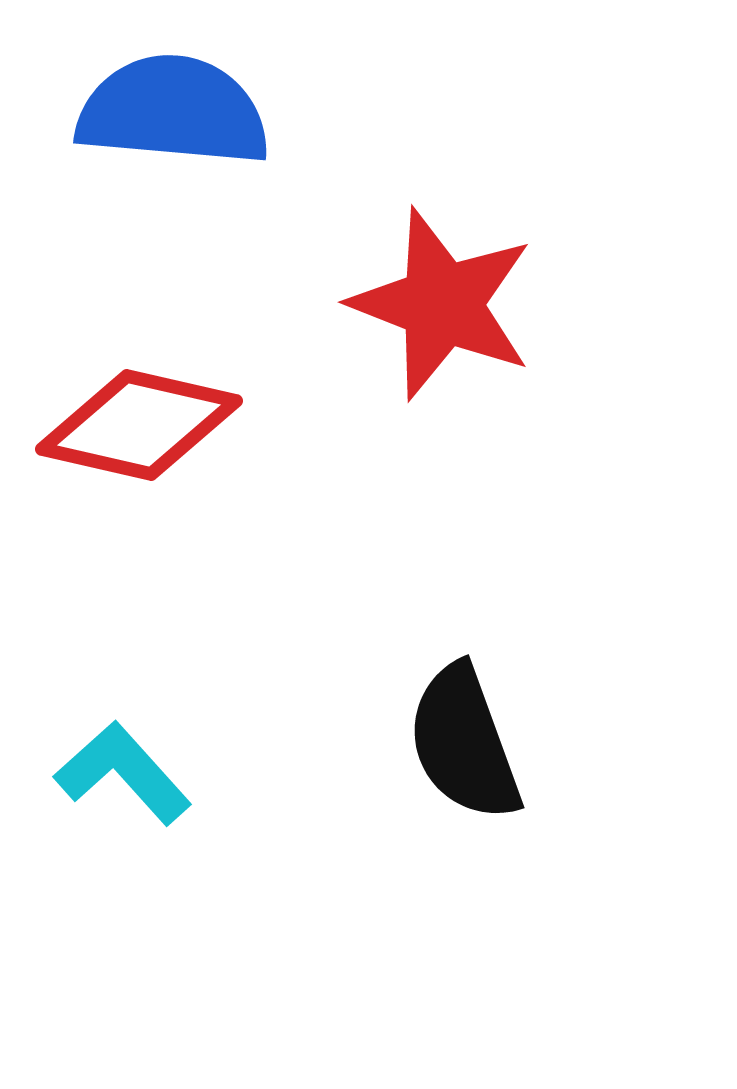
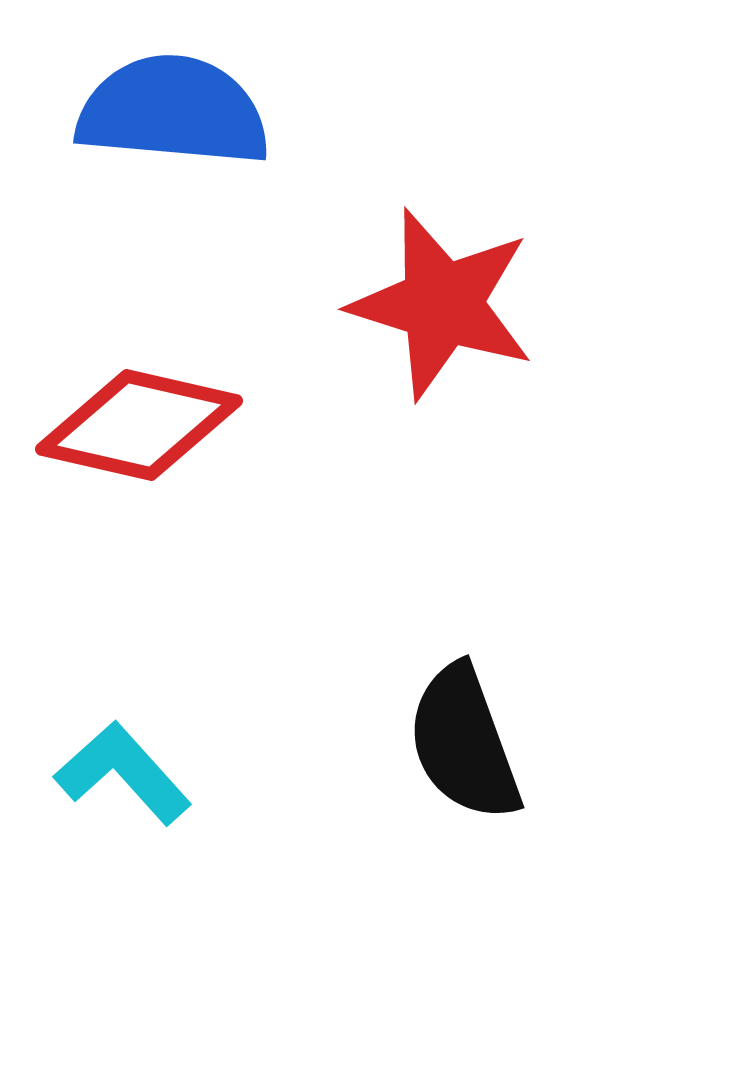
red star: rotated 4 degrees counterclockwise
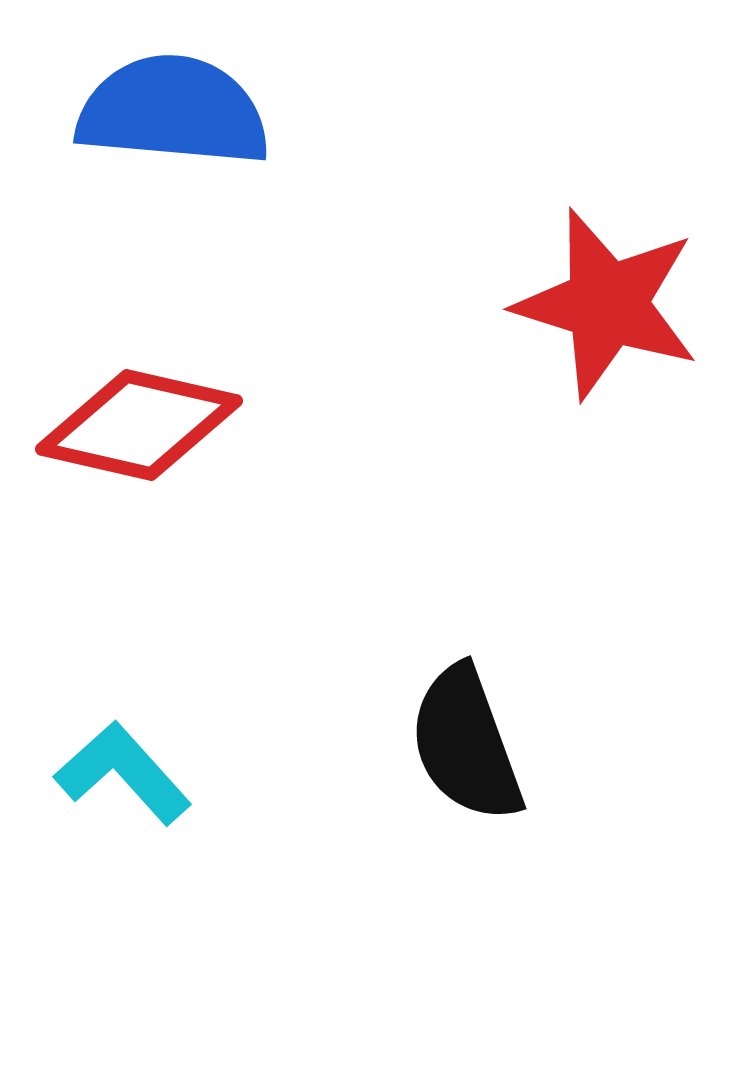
red star: moved 165 px right
black semicircle: moved 2 px right, 1 px down
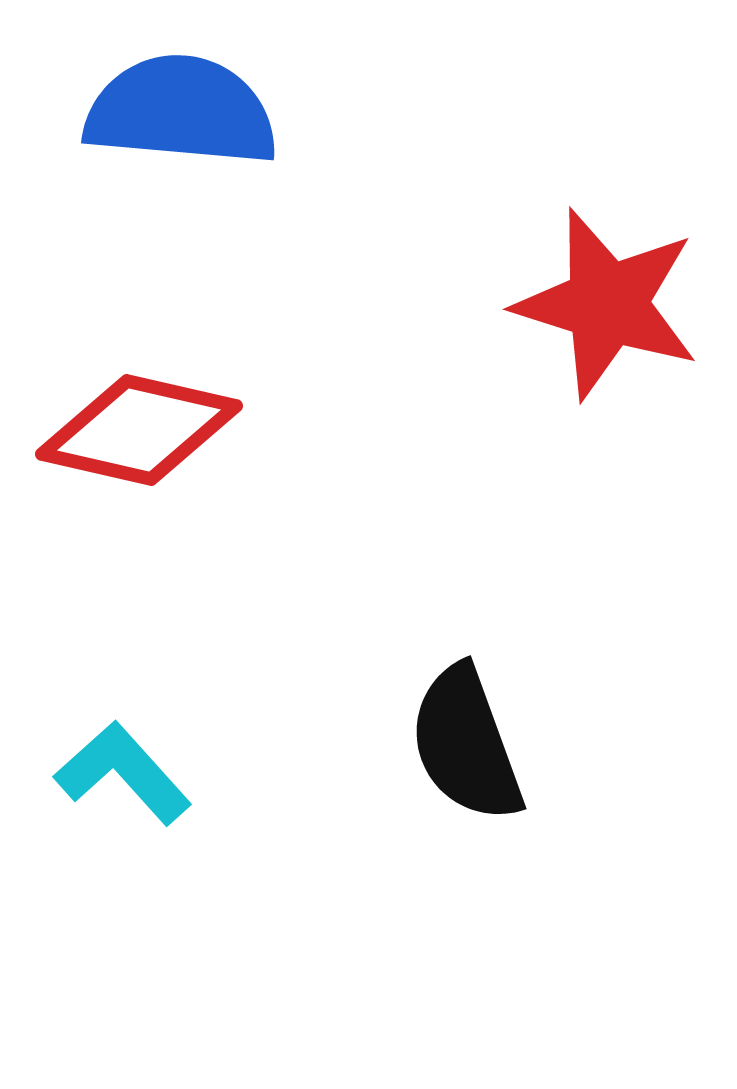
blue semicircle: moved 8 px right
red diamond: moved 5 px down
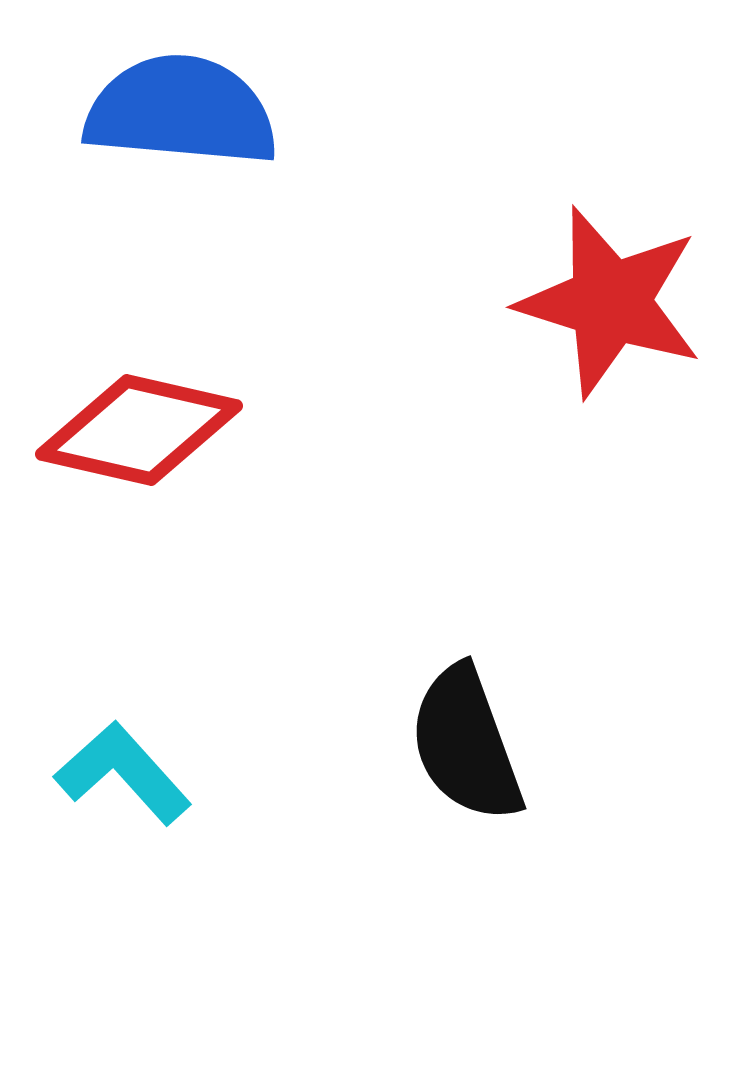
red star: moved 3 px right, 2 px up
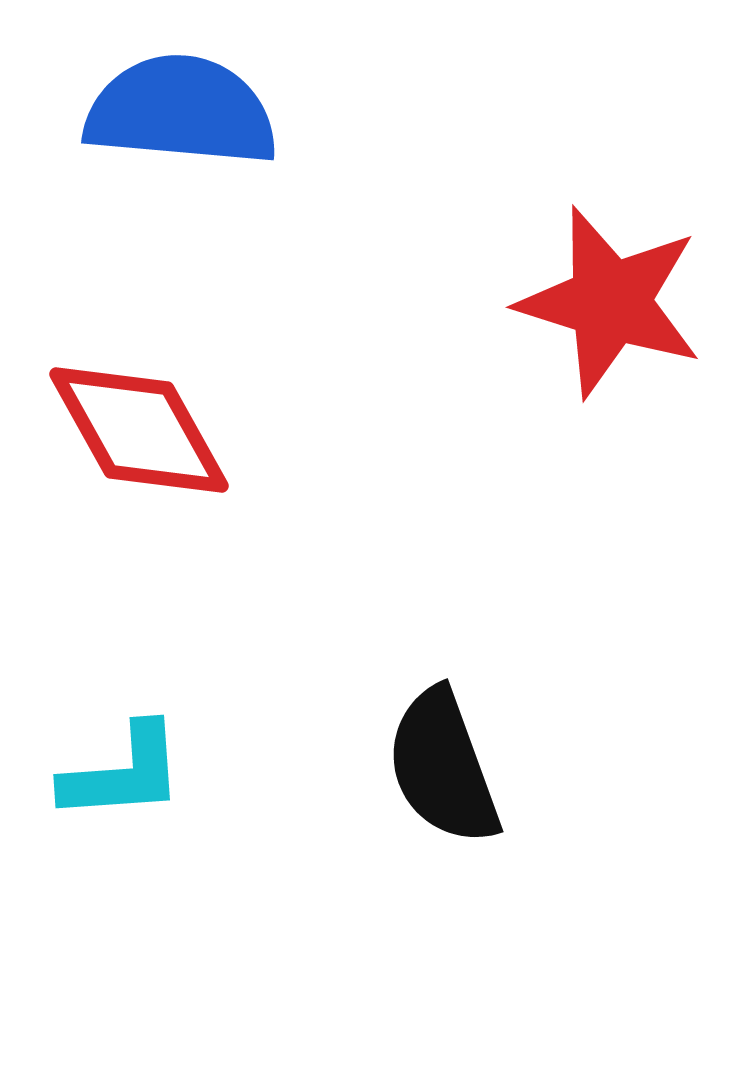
red diamond: rotated 48 degrees clockwise
black semicircle: moved 23 px left, 23 px down
cyan L-shape: rotated 128 degrees clockwise
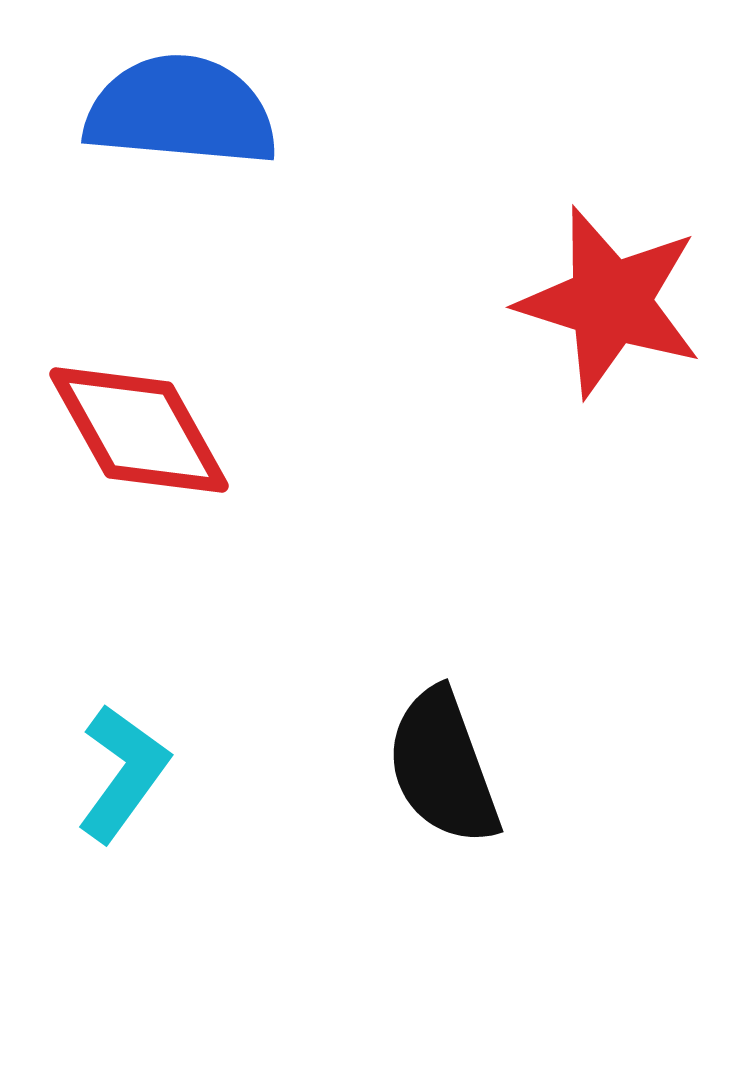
cyan L-shape: rotated 50 degrees counterclockwise
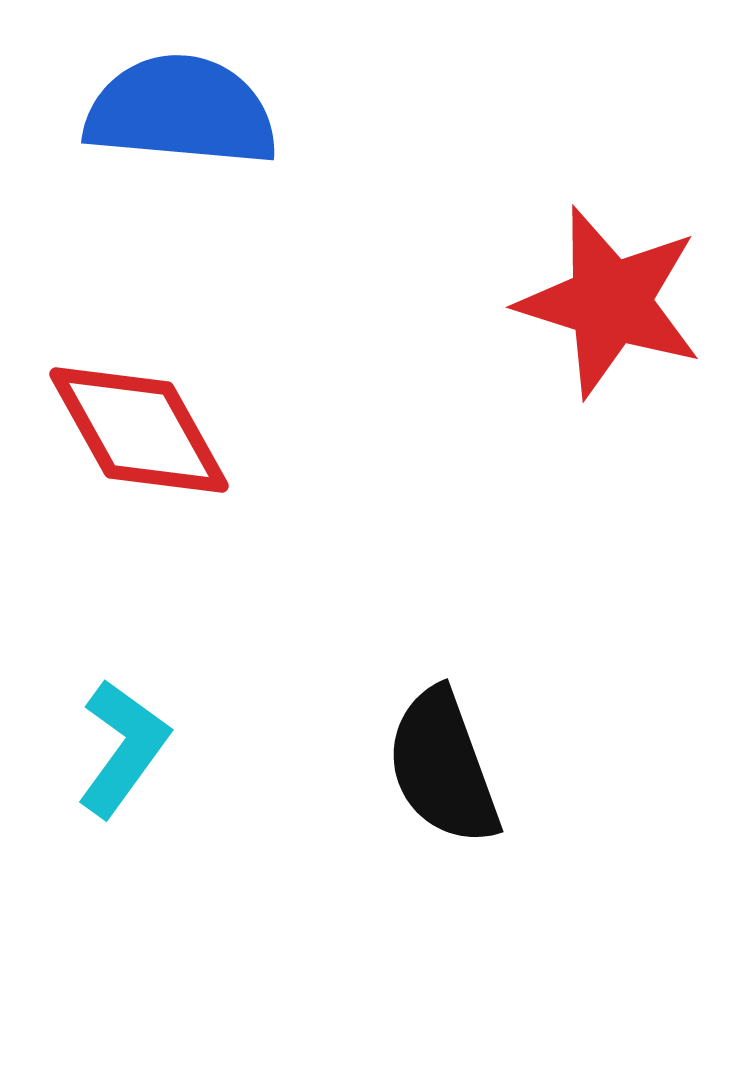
cyan L-shape: moved 25 px up
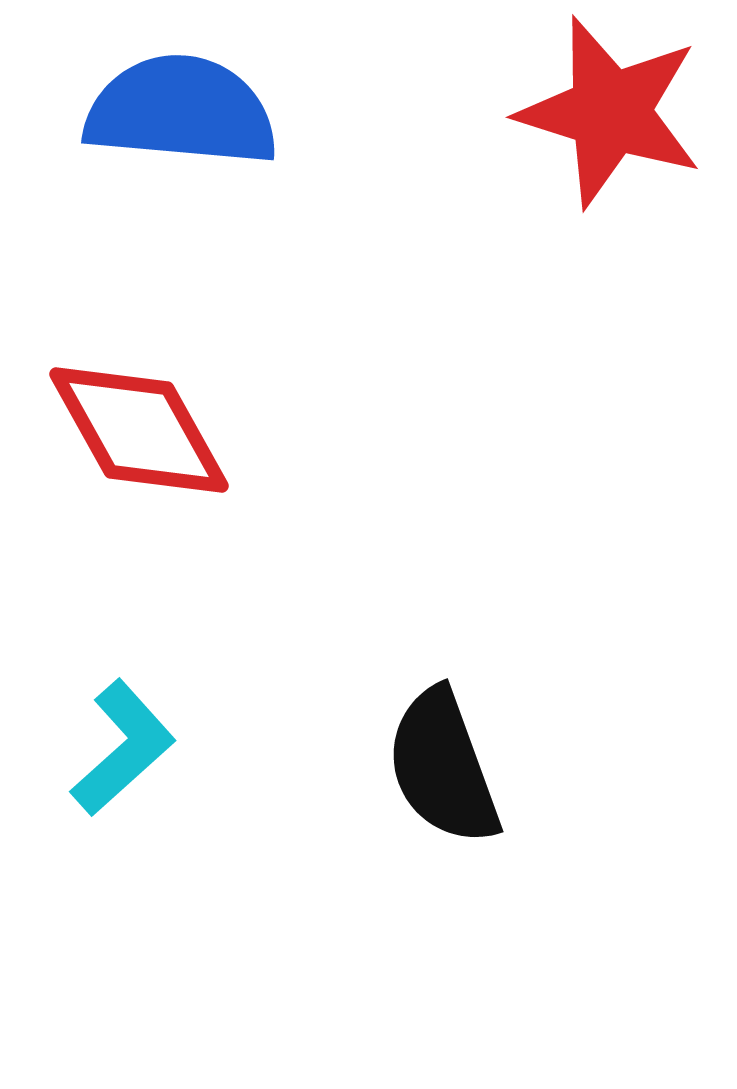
red star: moved 190 px up
cyan L-shape: rotated 12 degrees clockwise
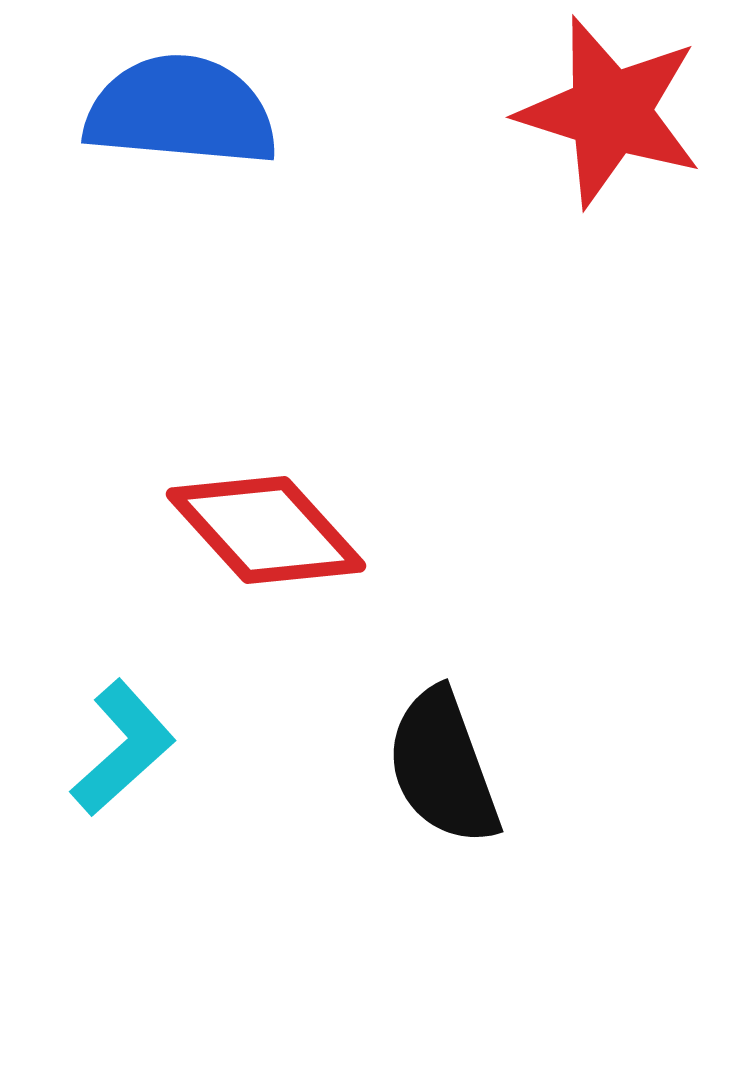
red diamond: moved 127 px right, 100 px down; rotated 13 degrees counterclockwise
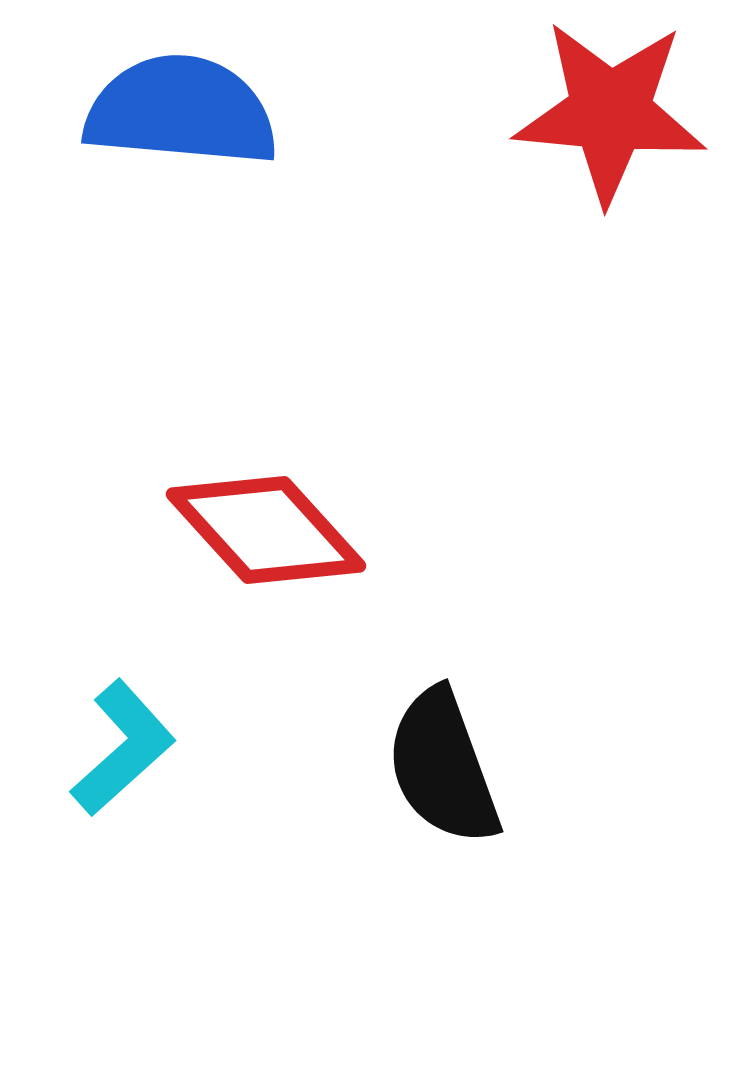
red star: rotated 12 degrees counterclockwise
